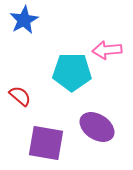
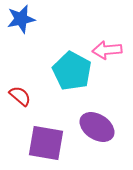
blue star: moved 3 px left, 1 px up; rotated 16 degrees clockwise
cyan pentagon: moved 1 px up; rotated 27 degrees clockwise
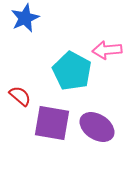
blue star: moved 4 px right, 1 px up; rotated 12 degrees counterclockwise
purple square: moved 6 px right, 20 px up
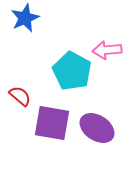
purple ellipse: moved 1 px down
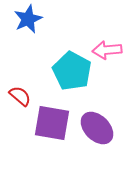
blue star: moved 3 px right, 1 px down
purple ellipse: rotated 12 degrees clockwise
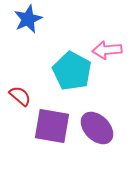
purple square: moved 3 px down
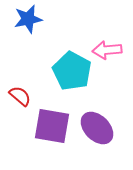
blue star: rotated 12 degrees clockwise
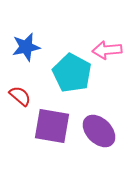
blue star: moved 2 px left, 28 px down
cyan pentagon: moved 2 px down
purple ellipse: moved 2 px right, 3 px down
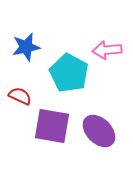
cyan pentagon: moved 3 px left
red semicircle: rotated 15 degrees counterclockwise
